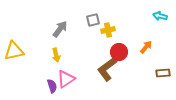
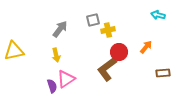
cyan arrow: moved 2 px left, 1 px up
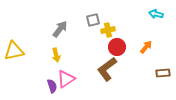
cyan arrow: moved 2 px left, 1 px up
red circle: moved 2 px left, 5 px up
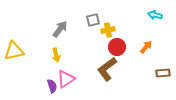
cyan arrow: moved 1 px left, 1 px down
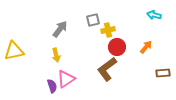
cyan arrow: moved 1 px left
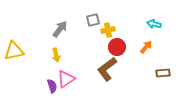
cyan arrow: moved 9 px down
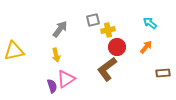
cyan arrow: moved 4 px left, 1 px up; rotated 24 degrees clockwise
